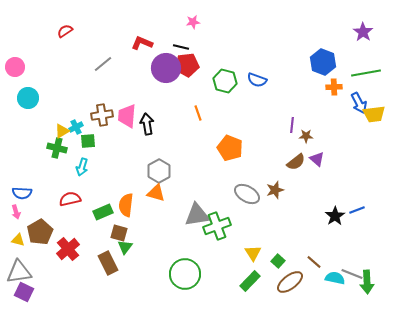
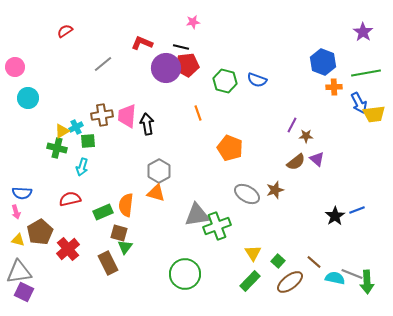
purple line at (292, 125): rotated 21 degrees clockwise
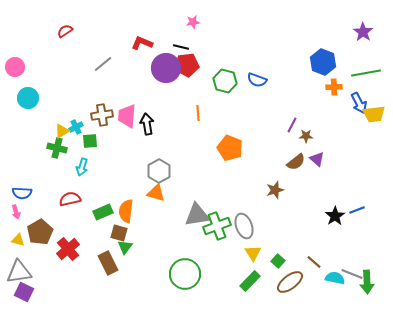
orange line at (198, 113): rotated 14 degrees clockwise
green square at (88, 141): moved 2 px right
gray ellipse at (247, 194): moved 3 px left, 32 px down; rotated 40 degrees clockwise
orange semicircle at (126, 205): moved 6 px down
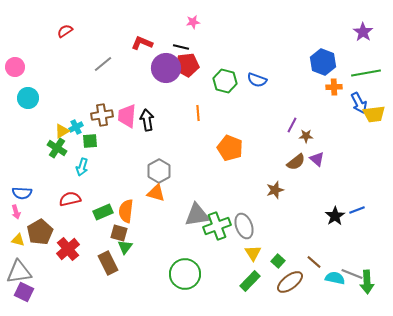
black arrow at (147, 124): moved 4 px up
green cross at (57, 148): rotated 18 degrees clockwise
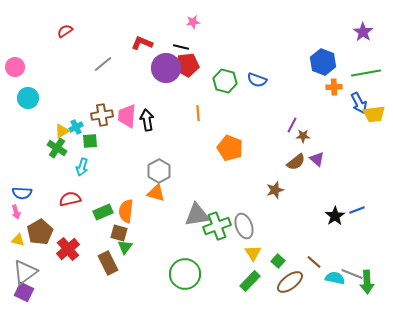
brown star at (306, 136): moved 3 px left
gray triangle at (19, 272): moved 6 px right; rotated 28 degrees counterclockwise
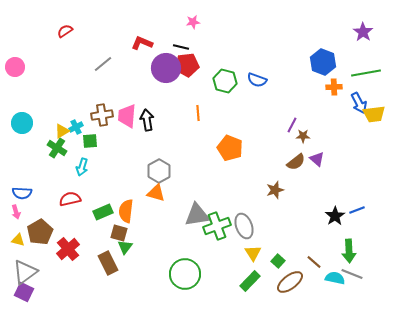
cyan circle at (28, 98): moved 6 px left, 25 px down
green arrow at (367, 282): moved 18 px left, 31 px up
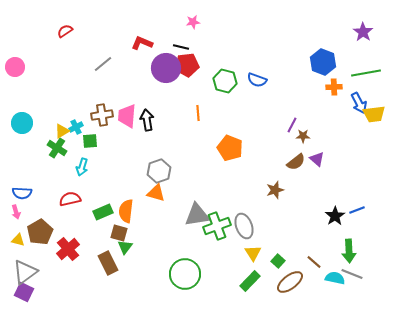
gray hexagon at (159, 171): rotated 10 degrees clockwise
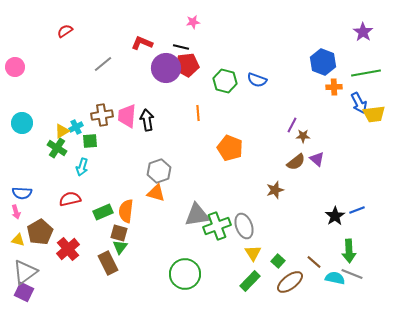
green triangle at (125, 247): moved 5 px left
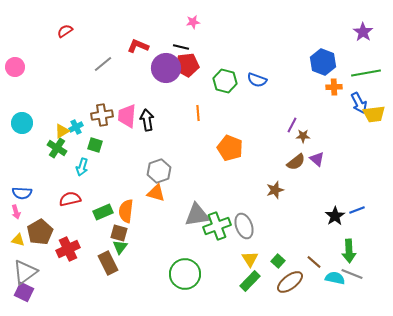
red L-shape at (142, 43): moved 4 px left, 3 px down
green square at (90, 141): moved 5 px right, 4 px down; rotated 21 degrees clockwise
red cross at (68, 249): rotated 15 degrees clockwise
yellow triangle at (253, 253): moved 3 px left, 6 px down
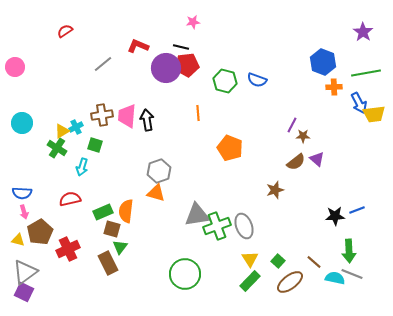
pink arrow at (16, 212): moved 8 px right
black star at (335, 216): rotated 30 degrees clockwise
brown square at (119, 233): moved 7 px left, 4 px up
